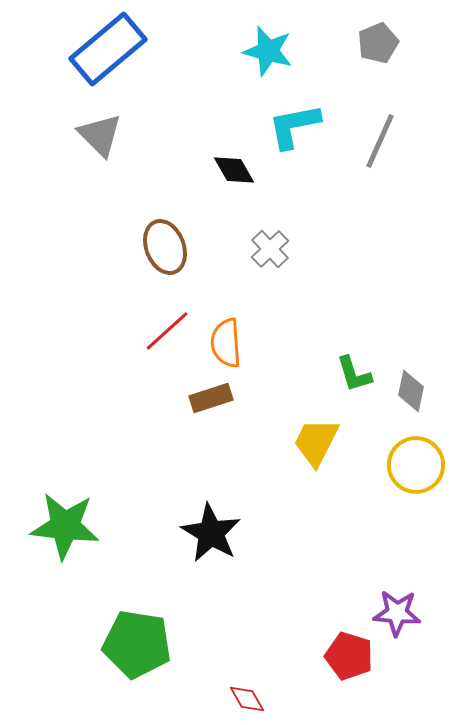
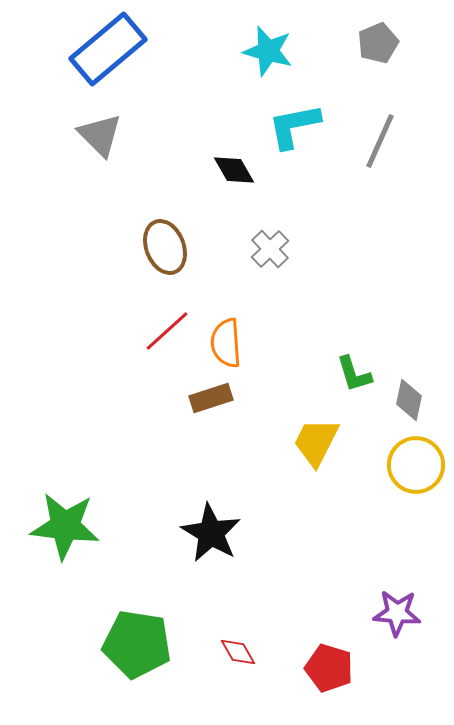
gray diamond: moved 2 px left, 9 px down
red pentagon: moved 20 px left, 12 px down
red diamond: moved 9 px left, 47 px up
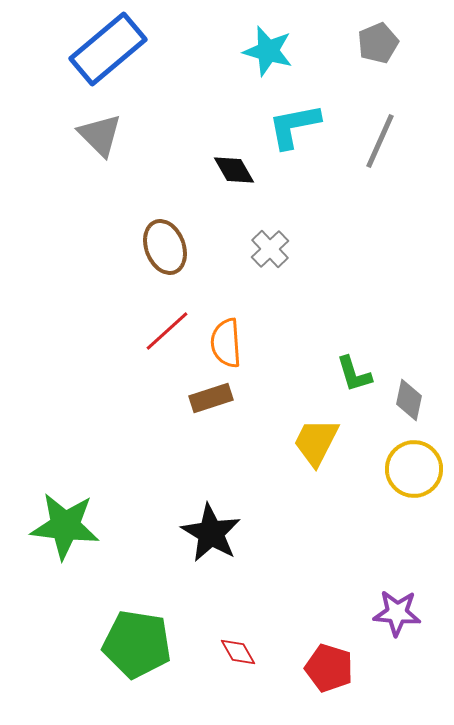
yellow circle: moved 2 px left, 4 px down
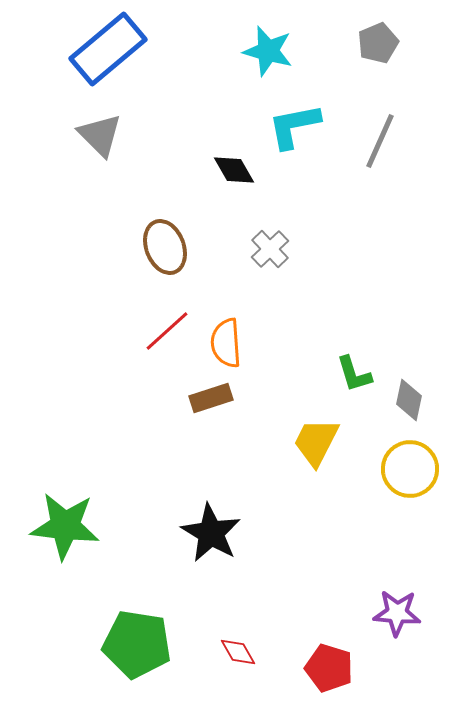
yellow circle: moved 4 px left
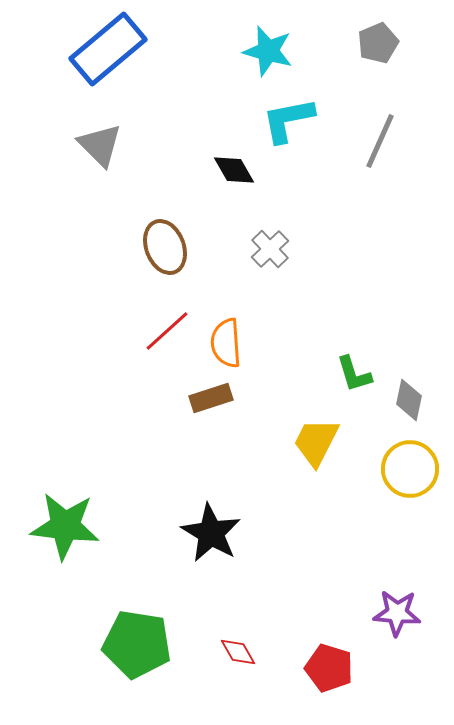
cyan L-shape: moved 6 px left, 6 px up
gray triangle: moved 10 px down
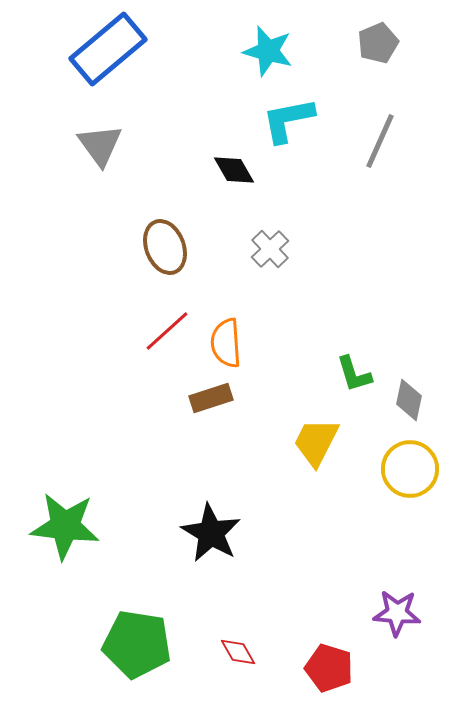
gray triangle: rotated 9 degrees clockwise
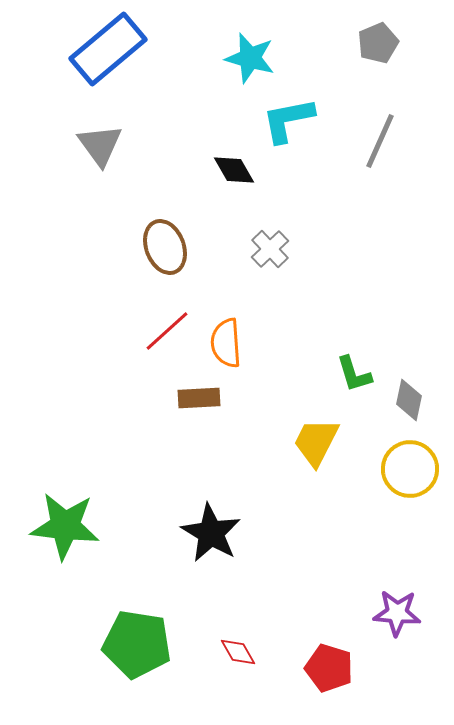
cyan star: moved 18 px left, 7 px down
brown rectangle: moved 12 px left; rotated 15 degrees clockwise
